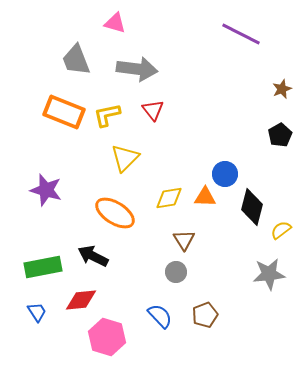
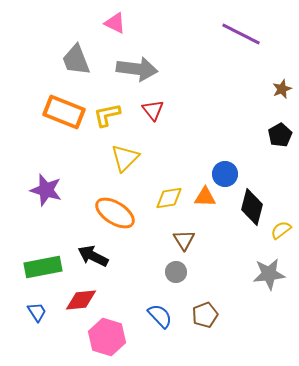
pink triangle: rotated 10 degrees clockwise
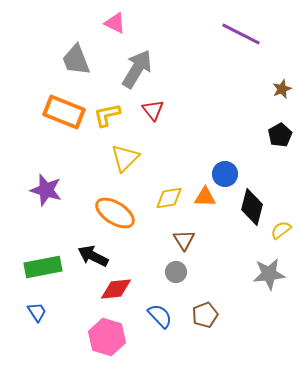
gray arrow: rotated 66 degrees counterclockwise
red diamond: moved 35 px right, 11 px up
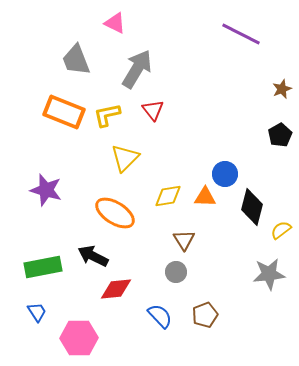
yellow diamond: moved 1 px left, 2 px up
pink hexagon: moved 28 px left, 1 px down; rotated 18 degrees counterclockwise
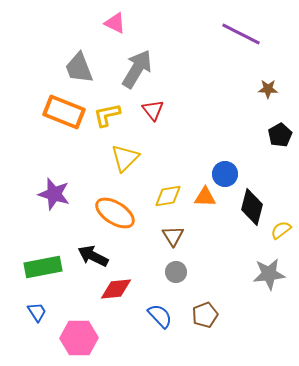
gray trapezoid: moved 3 px right, 8 px down
brown star: moved 14 px left; rotated 24 degrees clockwise
purple star: moved 8 px right, 4 px down
brown triangle: moved 11 px left, 4 px up
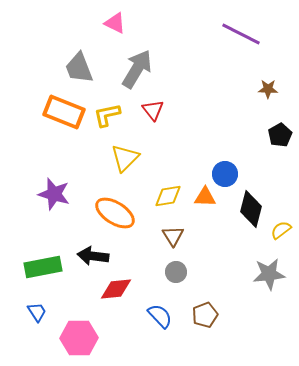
black diamond: moved 1 px left, 2 px down
black arrow: rotated 20 degrees counterclockwise
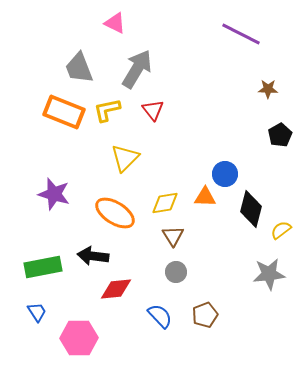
yellow L-shape: moved 5 px up
yellow diamond: moved 3 px left, 7 px down
